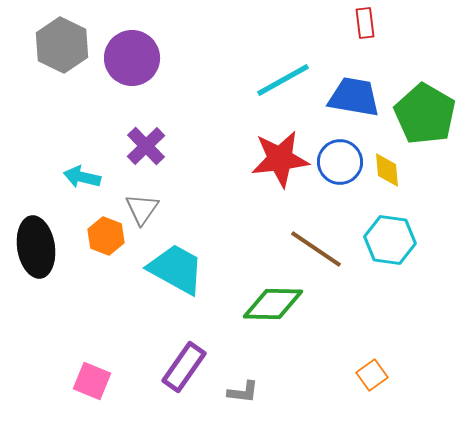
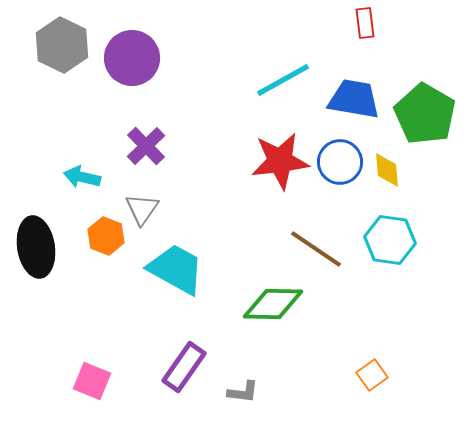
blue trapezoid: moved 2 px down
red star: moved 2 px down
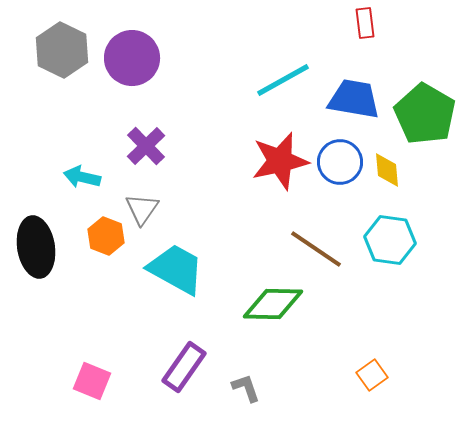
gray hexagon: moved 5 px down
red star: rotated 6 degrees counterclockwise
gray L-shape: moved 3 px right, 4 px up; rotated 116 degrees counterclockwise
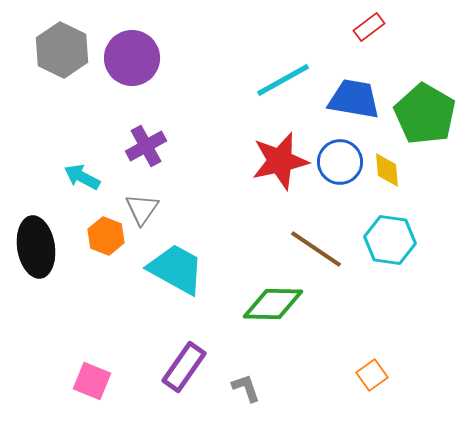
red rectangle: moved 4 px right, 4 px down; rotated 60 degrees clockwise
purple cross: rotated 15 degrees clockwise
cyan arrow: rotated 15 degrees clockwise
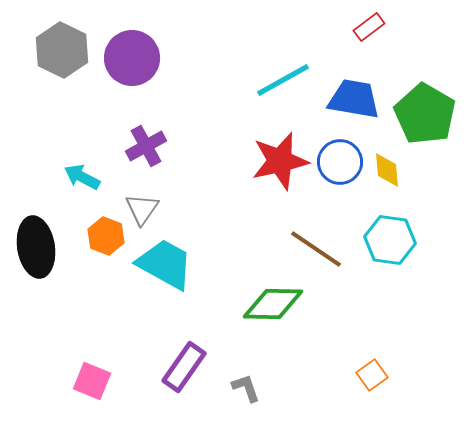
cyan trapezoid: moved 11 px left, 5 px up
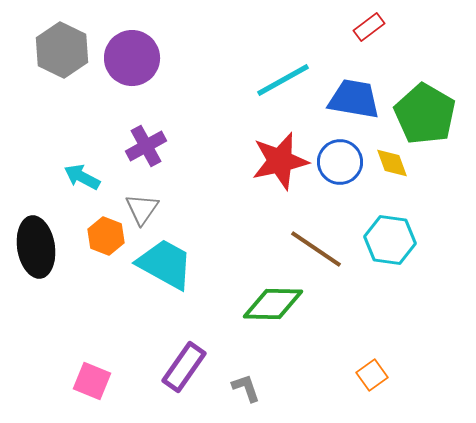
yellow diamond: moved 5 px right, 7 px up; rotated 15 degrees counterclockwise
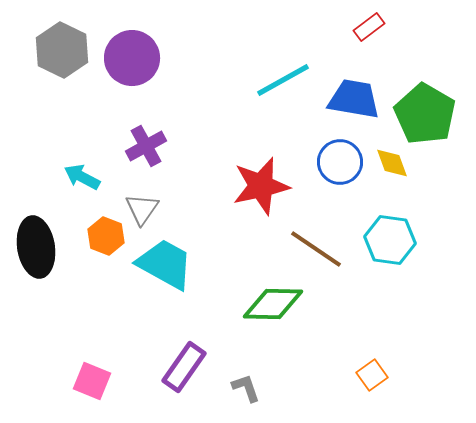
red star: moved 19 px left, 25 px down
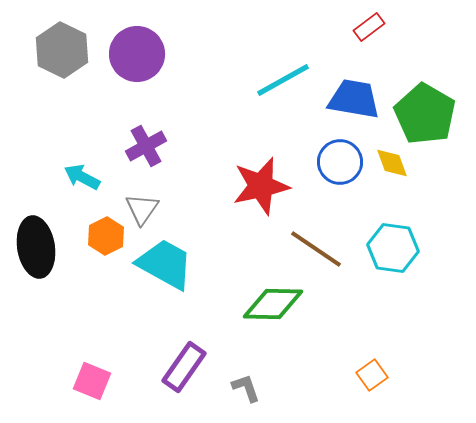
purple circle: moved 5 px right, 4 px up
orange hexagon: rotated 12 degrees clockwise
cyan hexagon: moved 3 px right, 8 px down
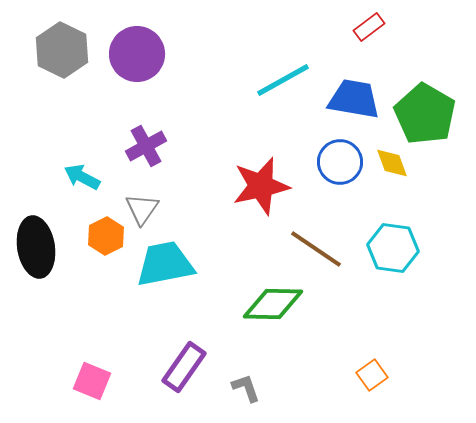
cyan trapezoid: rotated 40 degrees counterclockwise
